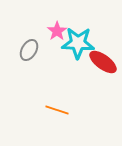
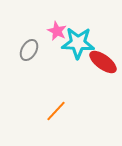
pink star: rotated 12 degrees counterclockwise
orange line: moved 1 px left, 1 px down; rotated 65 degrees counterclockwise
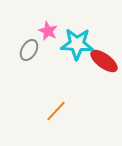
pink star: moved 9 px left
cyan star: moved 1 px left, 1 px down
red ellipse: moved 1 px right, 1 px up
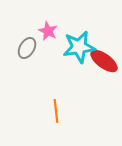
cyan star: moved 2 px right, 3 px down; rotated 12 degrees counterclockwise
gray ellipse: moved 2 px left, 2 px up
orange line: rotated 50 degrees counterclockwise
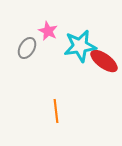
cyan star: moved 1 px right, 1 px up
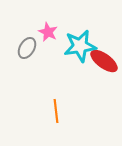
pink star: moved 1 px down
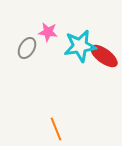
pink star: rotated 18 degrees counterclockwise
red ellipse: moved 5 px up
orange line: moved 18 px down; rotated 15 degrees counterclockwise
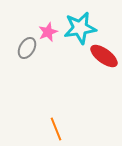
pink star: rotated 30 degrees counterclockwise
cyan star: moved 18 px up
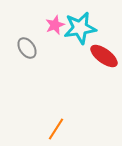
pink star: moved 7 px right, 7 px up
gray ellipse: rotated 65 degrees counterclockwise
orange line: rotated 55 degrees clockwise
